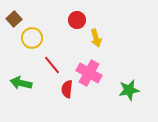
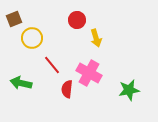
brown square: rotated 21 degrees clockwise
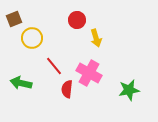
red line: moved 2 px right, 1 px down
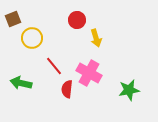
brown square: moved 1 px left
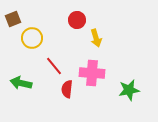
pink cross: moved 3 px right; rotated 25 degrees counterclockwise
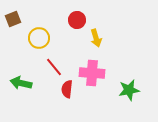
yellow circle: moved 7 px right
red line: moved 1 px down
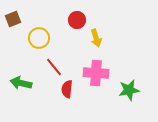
pink cross: moved 4 px right
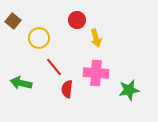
brown square: moved 2 px down; rotated 28 degrees counterclockwise
